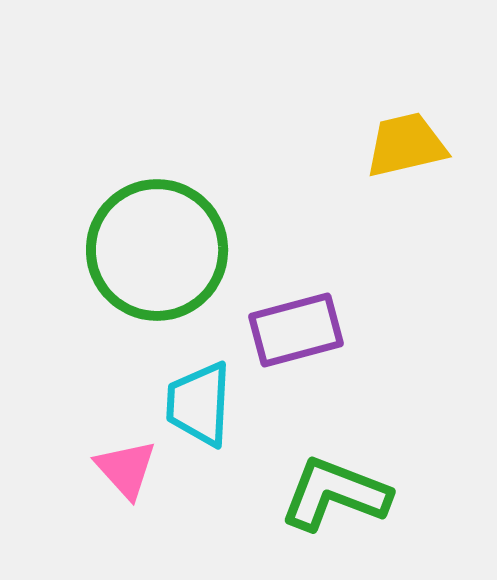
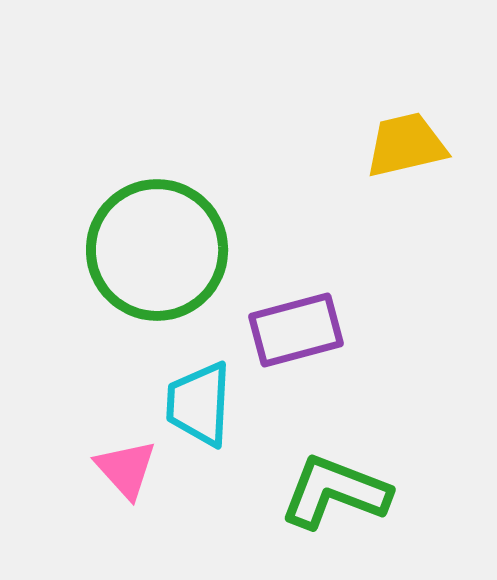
green L-shape: moved 2 px up
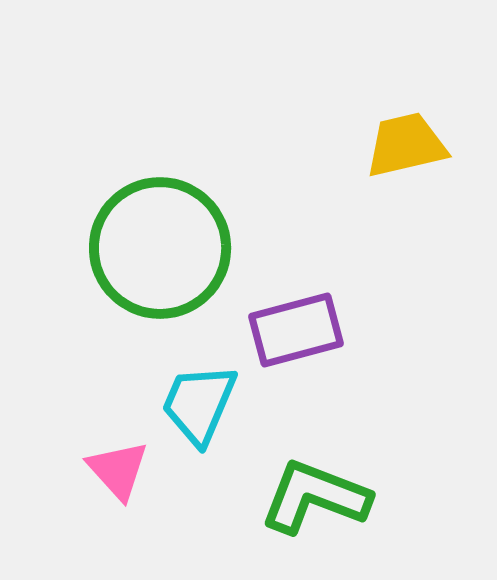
green circle: moved 3 px right, 2 px up
cyan trapezoid: rotated 20 degrees clockwise
pink triangle: moved 8 px left, 1 px down
green L-shape: moved 20 px left, 5 px down
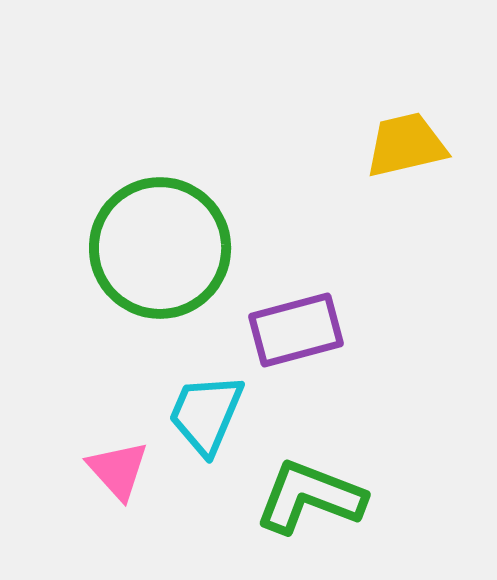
cyan trapezoid: moved 7 px right, 10 px down
green L-shape: moved 5 px left
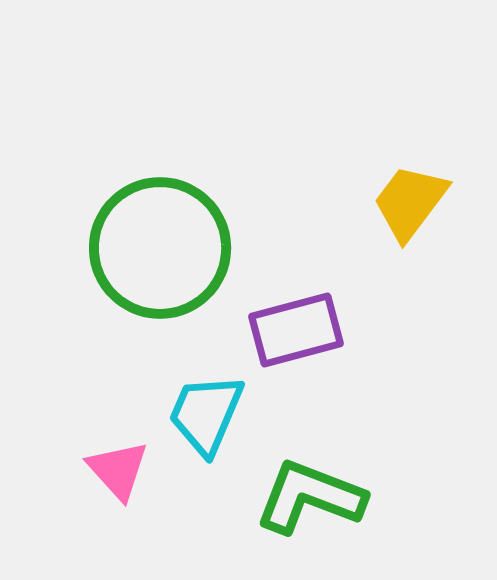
yellow trapezoid: moved 4 px right, 57 px down; rotated 40 degrees counterclockwise
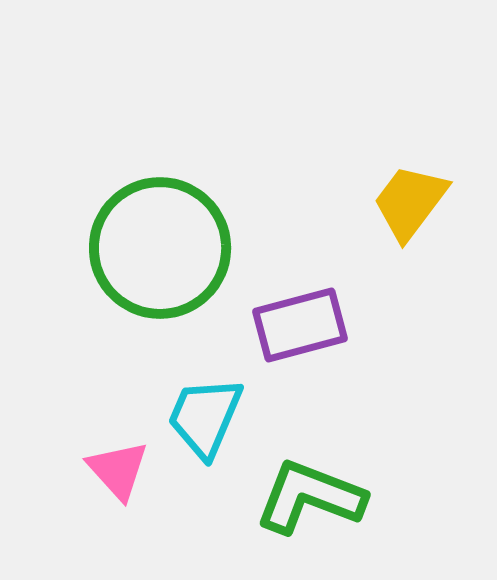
purple rectangle: moved 4 px right, 5 px up
cyan trapezoid: moved 1 px left, 3 px down
